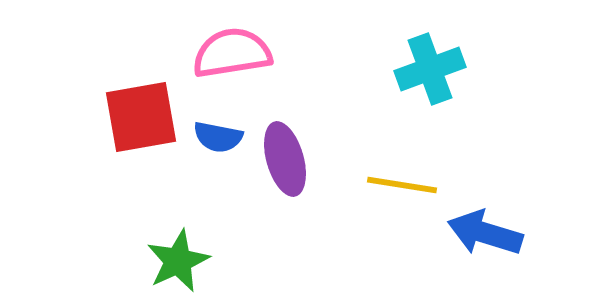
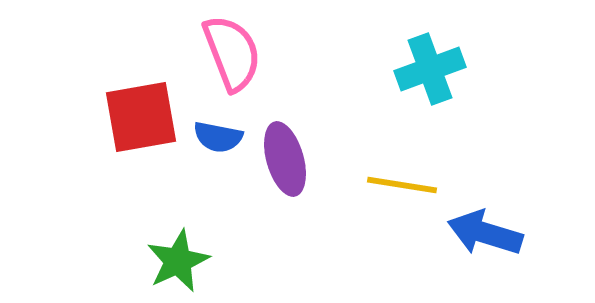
pink semicircle: rotated 78 degrees clockwise
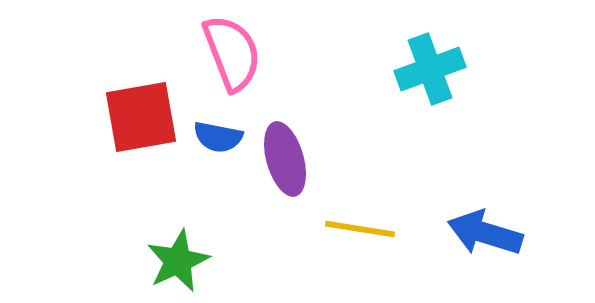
yellow line: moved 42 px left, 44 px down
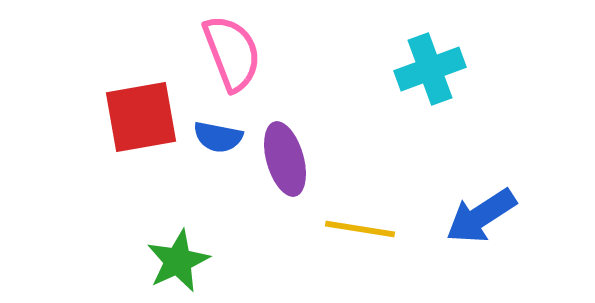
blue arrow: moved 4 px left, 17 px up; rotated 50 degrees counterclockwise
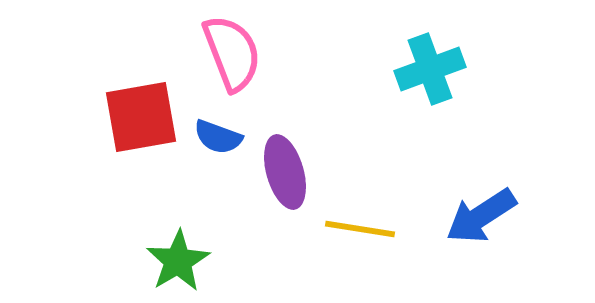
blue semicircle: rotated 9 degrees clockwise
purple ellipse: moved 13 px down
green star: rotated 6 degrees counterclockwise
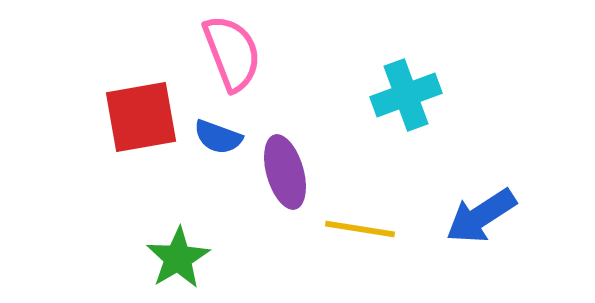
cyan cross: moved 24 px left, 26 px down
green star: moved 3 px up
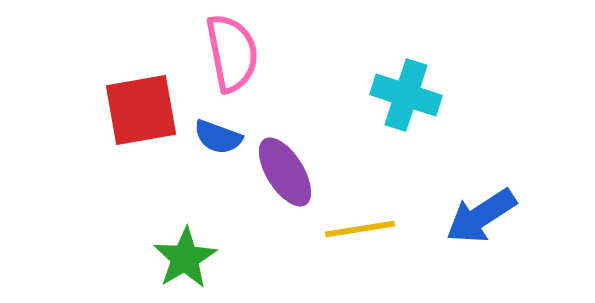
pink semicircle: rotated 10 degrees clockwise
cyan cross: rotated 38 degrees clockwise
red square: moved 7 px up
purple ellipse: rotated 16 degrees counterclockwise
yellow line: rotated 18 degrees counterclockwise
green star: moved 7 px right
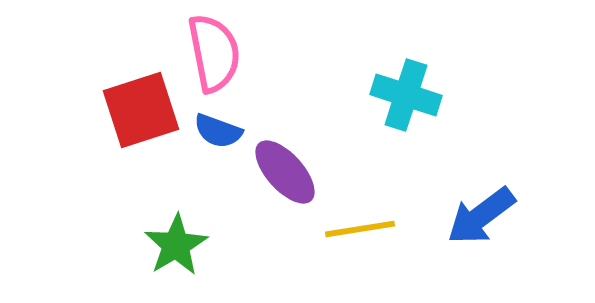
pink semicircle: moved 18 px left
red square: rotated 8 degrees counterclockwise
blue semicircle: moved 6 px up
purple ellipse: rotated 10 degrees counterclockwise
blue arrow: rotated 4 degrees counterclockwise
green star: moved 9 px left, 13 px up
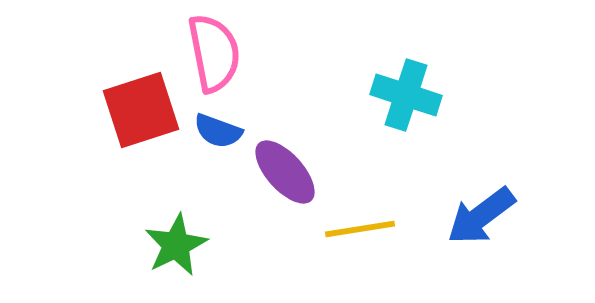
green star: rotated 4 degrees clockwise
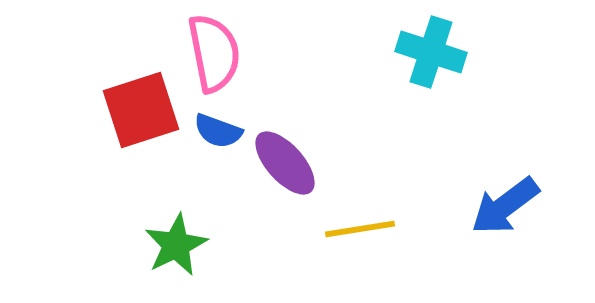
cyan cross: moved 25 px right, 43 px up
purple ellipse: moved 9 px up
blue arrow: moved 24 px right, 10 px up
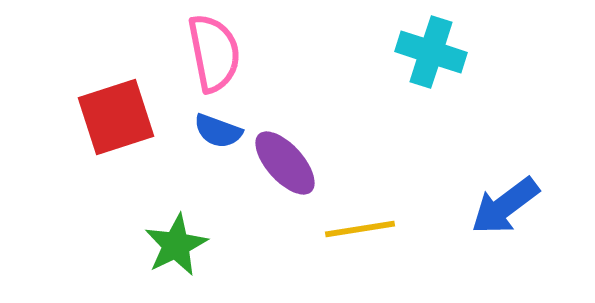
red square: moved 25 px left, 7 px down
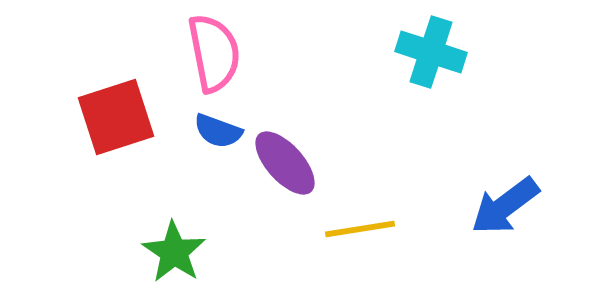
green star: moved 2 px left, 7 px down; rotated 12 degrees counterclockwise
